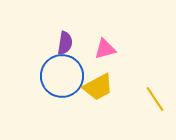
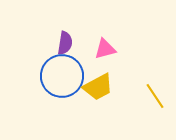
yellow line: moved 3 px up
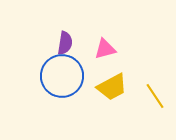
yellow trapezoid: moved 14 px right
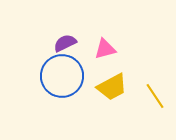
purple semicircle: rotated 125 degrees counterclockwise
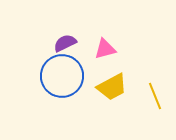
yellow line: rotated 12 degrees clockwise
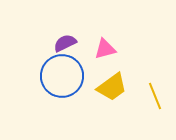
yellow trapezoid: rotated 8 degrees counterclockwise
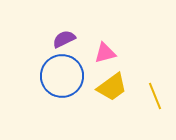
purple semicircle: moved 1 px left, 4 px up
pink triangle: moved 4 px down
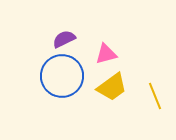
pink triangle: moved 1 px right, 1 px down
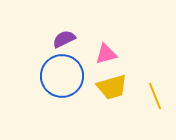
yellow trapezoid: rotated 20 degrees clockwise
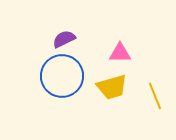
pink triangle: moved 14 px right, 1 px up; rotated 15 degrees clockwise
